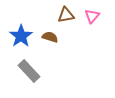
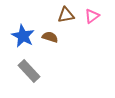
pink triangle: rotated 14 degrees clockwise
blue star: moved 2 px right; rotated 10 degrees counterclockwise
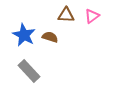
brown triangle: rotated 12 degrees clockwise
blue star: moved 1 px right, 1 px up
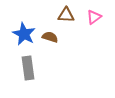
pink triangle: moved 2 px right, 1 px down
blue star: moved 1 px up
gray rectangle: moved 1 px left, 3 px up; rotated 35 degrees clockwise
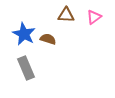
brown semicircle: moved 2 px left, 2 px down
gray rectangle: moved 2 px left; rotated 15 degrees counterclockwise
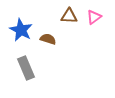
brown triangle: moved 3 px right, 1 px down
blue star: moved 3 px left, 4 px up
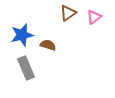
brown triangle: moved 1 px left, 3 px up; rotated 36 degrees counterclockwise
blue star: moved 1 px right, 5 px down; rotated 30 degrees clockwise
brown semicircle: moved 6 px down
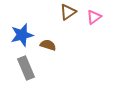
brown triangle: moved 1 px up
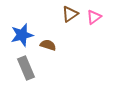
brown triangle: moved 2 px right, 2 px down
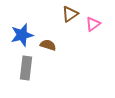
pink triangle: moved 1 px left, 7 px down
gray rectangle: rotated 30 degrees clockwise
